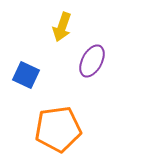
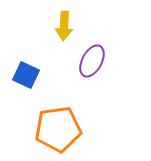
yellow arrow: moved 2 px right, 1 px up; rotated 16 degrees counterclockwise
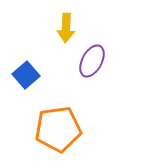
yellow arrow: moved 2 px right, 2 px down
blue square: rotated 24 degrees clockwise
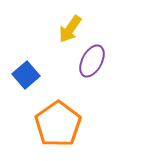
yellow arrow: moved 4 px right, 1 px down; rotated 32 degrees clockwise
orange pentagon: moved 5 px up; rotated 27 degrees counterclockwise
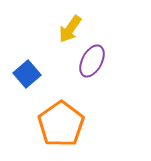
blue square: moved 1 px right, 1 px up
orange pentagon: moved 3 px right
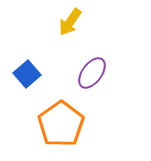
yellow arrow: moved 7 px up
purple ellipse: moved 12 px down; rotated 8 degrees clockwise
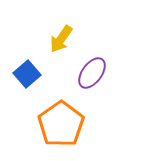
yellow arrow: moved 9 px left, 17 px down
